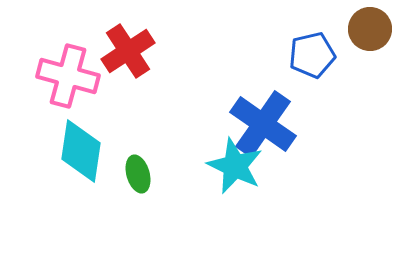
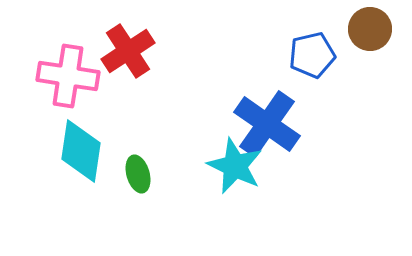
pink cross: rotated 6 degrees counterclockwise
blue cross: moved 4 px right
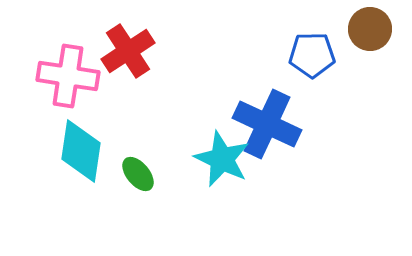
blue pentagon: rotated 12 degrees clockwise
blue cross: rotated 10 degrees counterclockwise
cyan star: moved 13 px left, 7 px up
green ellipse: rotated 24 degrees counterclockwise
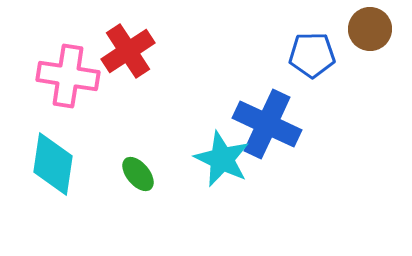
cyan diamond: moved 28 px left, 13 px down
